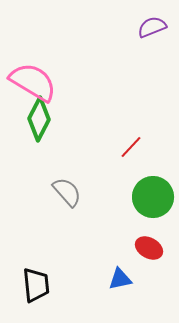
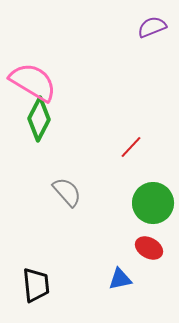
green circle: moved 6 px down
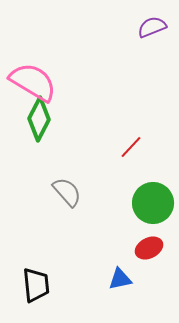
red ellipse: rotated 56 degrees counterclockwise
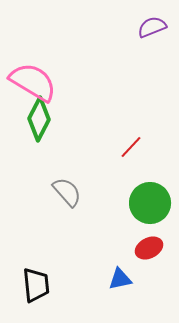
green circle: moved 3 px left
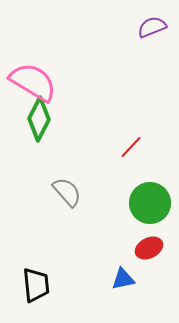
blue triangle: moved 3 px right
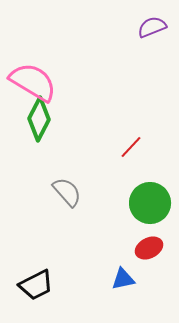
black trapezoid: rotated 69 degrees clockwise
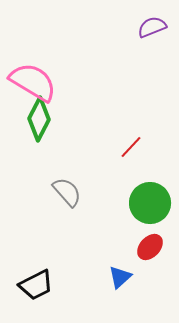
red ellipse: moved 1 px right, 1 px up; rotated 20 degrees counterclockwise
blue triangle: moved 3 px left, 2 px up; rotated 30 degrees counterclockwise
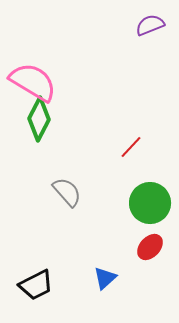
purple semicircle: moved 2 px left, 2 px up
blue triangle: moved 15 px left, 1 px down
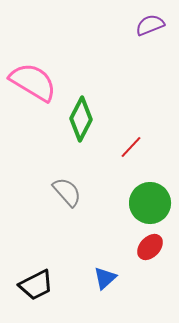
green diamond: moved 42 px right
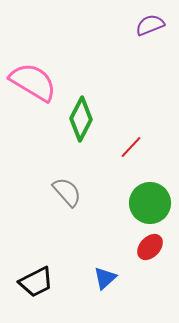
black trapezoid: moved 3 px up
